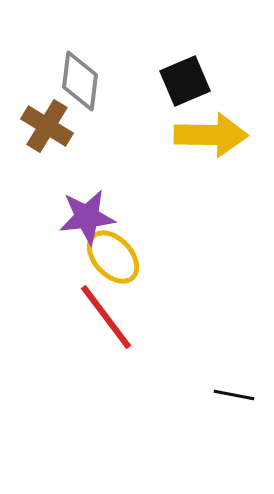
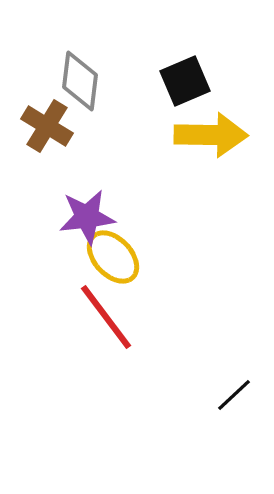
black line: rotated 54 degrees counterclockwise
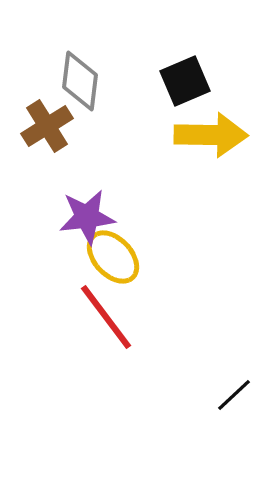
brown cross: rotated 27 degrees clockwise
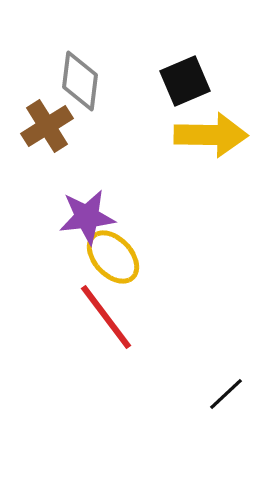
black line: moved 8 px left, 1 px up
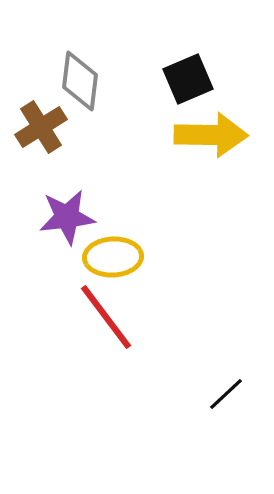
black square: moved 3 px right, 2 px up
brown cross: moved 6 px left, 1 px down
purple star: moved 20 px left
yellow ellipse: rotated 50 degrees counterclockwise
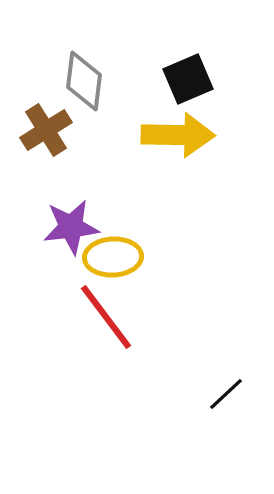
gray diamond: moved 4 px right
brown cross: moved 5 px right, 3 px down
yellow arrow: moved 33 px left
purple star: moved 4 px right, 10 px down
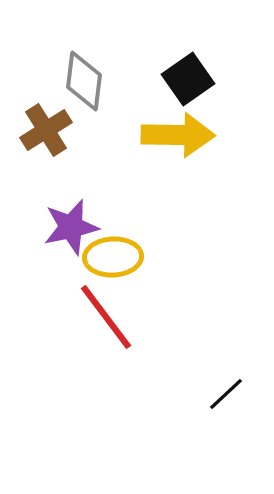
black square: rotated 12 degrees counterclockwise
purple star: rotated 6 degrees counterclockwise
